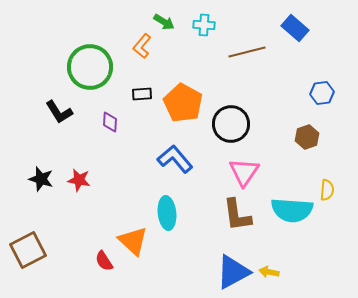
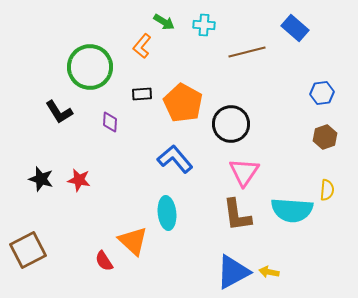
brown hexagon: moved 18 px right
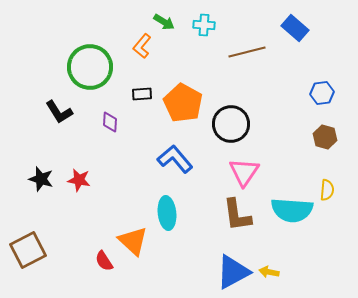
brown hexagon: rotated 25 degrees counterclockwise
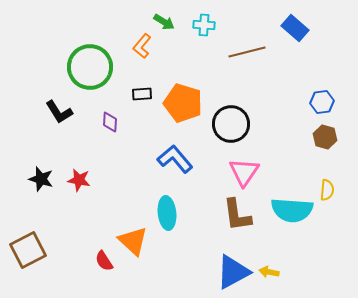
blue hexagon: moved 9 px down
orange pentagon: rotated 12 degrees counterclockwise
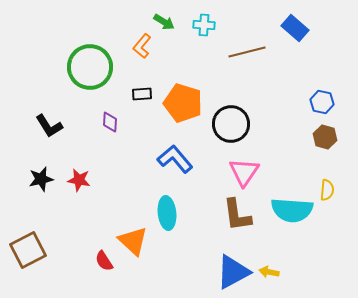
blue hexagon: rotated 20 degrees clockwise
black L-shape: moved 10 px left, 14 px down
black star: rotated 30 degrees counterclockwise
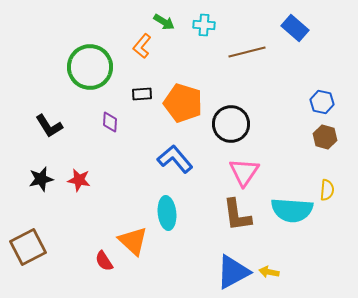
brown square: moved 3 px up
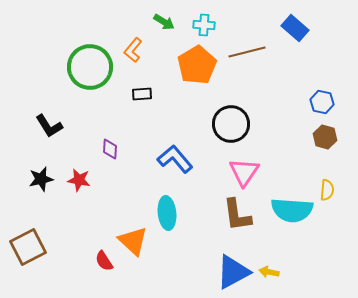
orange L-shape: moved 9 px left, 4 px down
orange pentagon: moved 14 px right, 38 px up; rotated 24 degrees clockwise
purple diamond: moved 27 px down
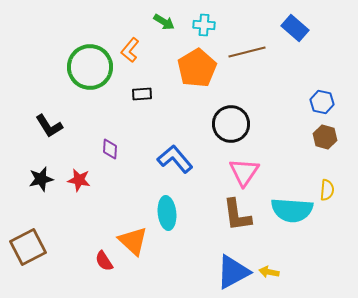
orange L-shape: moved 3 px left
orange pentagon: moved 3 px down
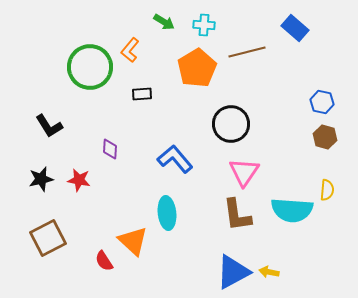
brown square: moved 20 px right, 9 px up
